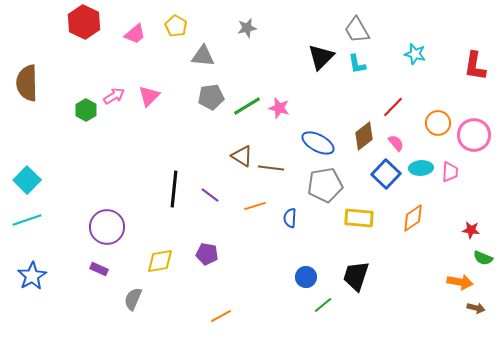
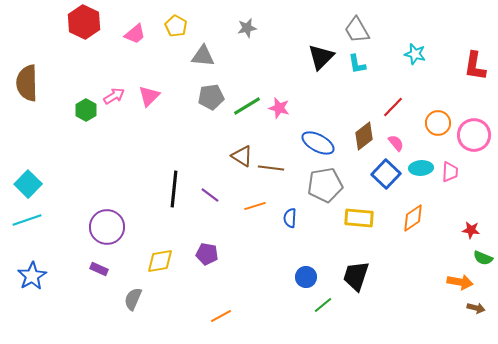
cyan square at (27, 180): moved 1 px right, 4 px down
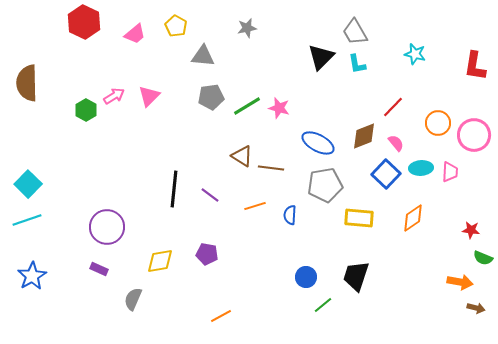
gray trapezoid at (357, 30): moved 2 px left, 2 px down
brown diamond at (364, 136): rotated 16 degrees clockwise
blue semicircle at (290, 218): moved 3 px up
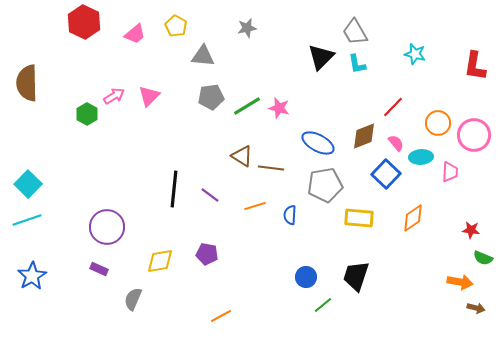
green hexagon at (86, 110): moved 1 px right, 4 px down
cyan ellipse at (421, 168): moved 11 px up
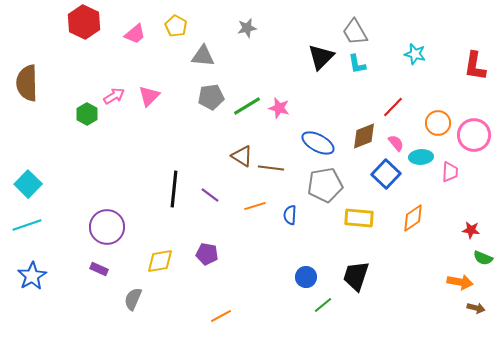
cyan line at (27, 220): moved 5 px down
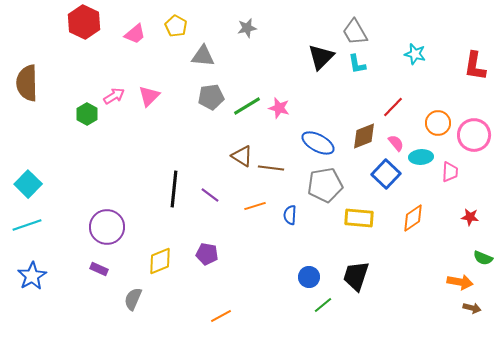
red star at (471, 230): moved 1 px left, 13 px up
yellow diamond at (160, 261): rotated 12 degrees counterclockwise
blue circle at (306, 277): moved 3 px right
brown arrow at (476, 308): moved 4 px left
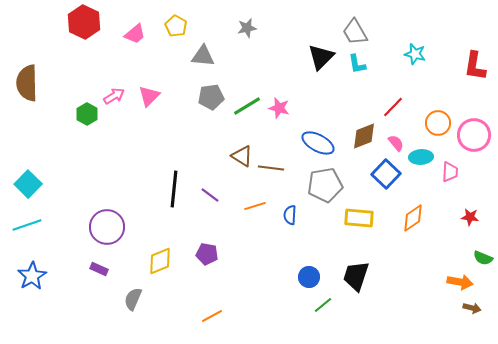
orange line at (221, 316): moved 9 px left
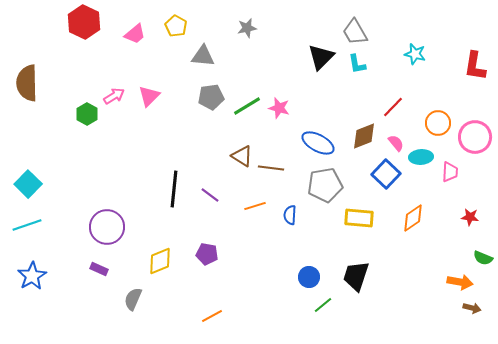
pink circle at (474, 135): moved 1 px right, 2 px down
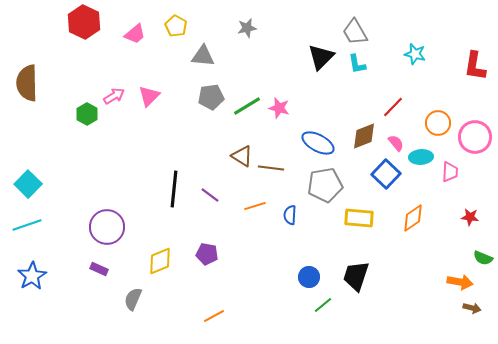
orange line at (212, 316): moved 2 px right
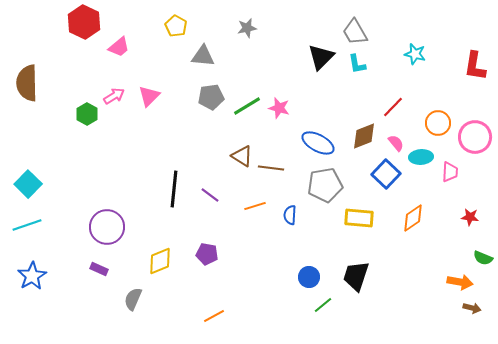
pink trapezoid at (135, 34): moved 16 px left, 13 px down
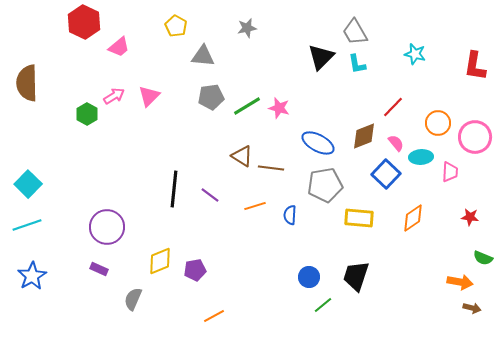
purple pentagon at (207, 254): moved 12 px left, 16 px down; rotated 20 degrees counterclockwise
